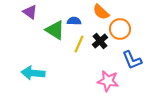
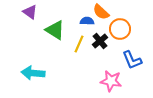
blue semicircle: moved 13 px right
pink star: moved 3 px right
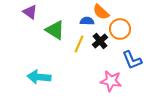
cyan arrow: moved 6 px right, 4 px down
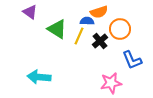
orange semicircle: moved 2 px left; rotated 60 degrees counterclockwise
green triangle: moved 2 px right, 1 px up
yellow line: moved 8 px up
pink star: moved 2 px down; rotated 20 degrees counterclockwise
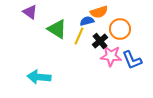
blue semicircle: rotated 16 degrees counterclockwise
pink star: moved 27 px up; rotated 15 degrees clockwise
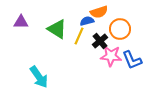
purple triangle: moved 9 px left, 10 px down; rotated 35 degrees counterclockwise
cyan arrow: rotated 130 degrees counterclockwise
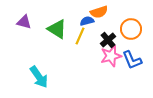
purple triangle: moved 3 px right; rotated 14 degrees clockwise
orange circle: moved 11 px right
yellow line: moved 1 px right
black cross: moved 8 px right, 1 px up
pink star: rotated 20 degrees counterclockwise
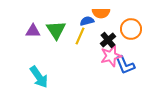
orange semicircle: moved 2 px right, 1 px down; rotated 18 degrees clockwise
purple triangle: moved 9 px right, 9 px down; rotated 14 degrees counterclockwise
green triangle: moved 1 px left, 1 px down; rotated 25 degrees clockwise
blue L-shape: moved 7 px left, 5 px down
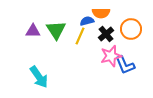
black cross: moved 2 px left, 6 px up
